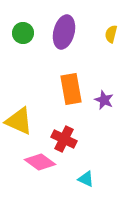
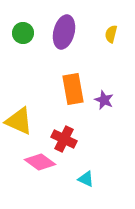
orange rectangle: moved 2 px right
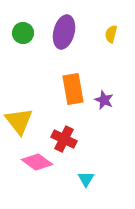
yellow triangle: rotated 28 degrees clockwise
pink diamond: moved 3 px left
cyan triangle: rotated 36 degrees clockwise
